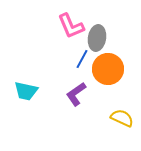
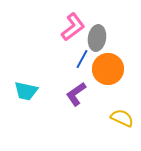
pink L-shape: moved 2 px right, 1 px down; rotated 104 degrees counterclockwise
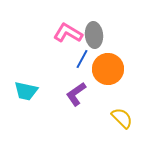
pink L-shape: moved 5 px left, 6 px down; rotated 112 degrees counterclockwise
gray ellipse: moved 3 px left, 3 px up; rotated 15 degrees counterclockwise
yellow semicircle: rotated 20 degrees clockwise
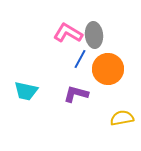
blue line: moved 2 px left
purple L-shape: rotated 50 degrees clockwise
yellow semicircle: rotated 55 degrees counterclockwise
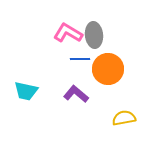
blue line: rotated 60 degrees clockwise
purple L-shape: rotated 25 degrees clockwise
yellow semicircle: moved 2 px right
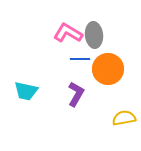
purple L-shape: rotated 80 degrees clockwise
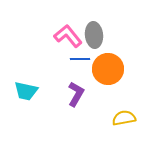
pink L-shape: moved 3 px down; rotated 20 degrees clockwise
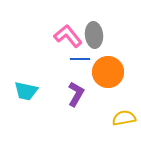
orange circle: moved 3 px down
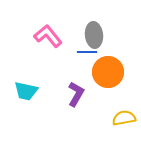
pink L-shape: moved 20 px left
blue line: moved 7 px right, 7 px up
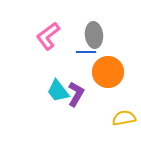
pink L-shape: rotated 88 degrees counterclockwise
blue line: moved 1 px left
cyan trapezoid: moved 32 px right; rotated 40 degrees clockwise
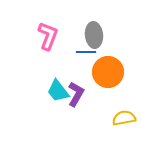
pink L-shape: rotated 148 degrees clockwise
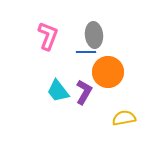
purple L-shape: moved 8 px right, 2 px up
